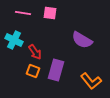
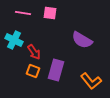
red arrow: moved 1 px left
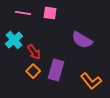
cyan cross: rotated 24 degrees clockwise
orange square: rotated 24 degrees clockwise
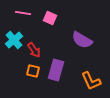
pink square: moved 5 px down; rotated 16 degrees clockwise
red arrow: moved 2 px up
orange square: rotated 32 degrees counterclockwise
orange L-shape: rotated 15 degrees clockwise
